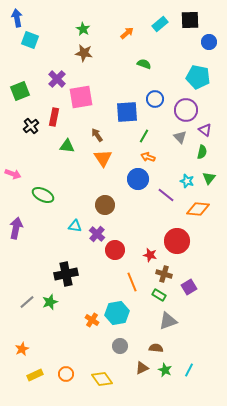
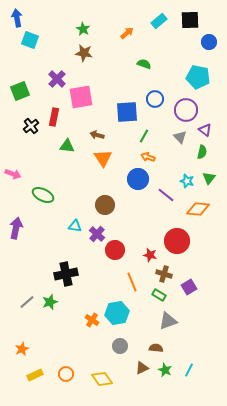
cyan rectangle at (160, 24): moved 1 px left, 3 px up
brown arrow at (97, 135): rotated 40 degrees counterclockwise
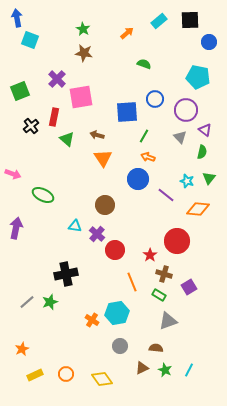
green triangle at (67, 146): moved 7 px up; rotated 35 degrees clockwise
red star at (150, 255): rotated 24 degrees clockwise
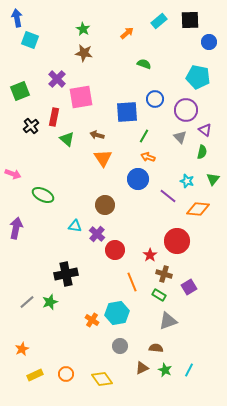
green triangle at (209, 178): moved 4 px right, 1 px down
purple line at (166, 195): moved 2 px right, 1 px down
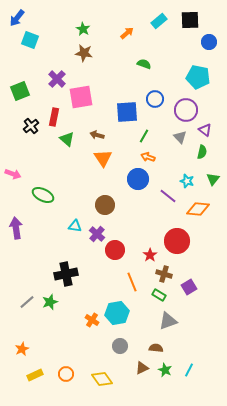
blue arrow at (17, 18): rotated 132 degrees counterclockwise
purple arrow at (16, 228): rotated 20 degrees counterclockwise
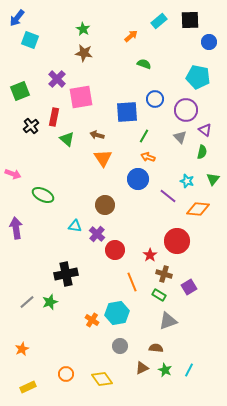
orange arrow at (127, 33): moved 4 px right, 3 px down
yellow rectangle at (35, 375): moved 7 px left, 12 px down
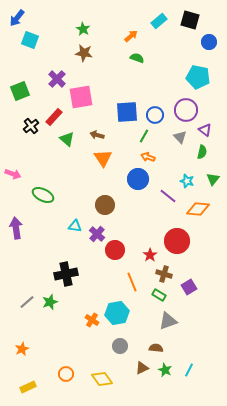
black square at (190, 20): rotated 18 degrees clockwise
green semicircle at (144, 64): moved 7 px left, 6 px up
blue circle at (155, 99): moved 16 px down
red rectangle at (54, 117): rotated 30 degrees clockwise
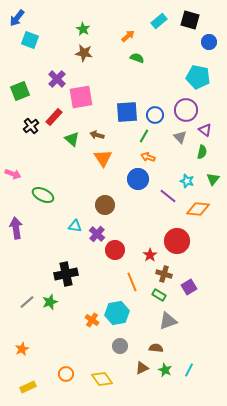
orange arrow at (131, 36): moved 3 px left
green triangle at (67, 139): moved 5 px right
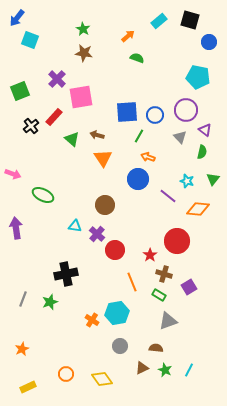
green line at (144, 136): moved 5 px left
gray line at (27, 302): moved 4 px left, 3 px up; rotated 28 degrees counterclockwise
